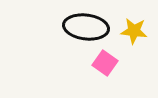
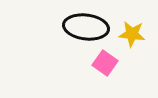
yellow star: moved 2 px left, 3 px down
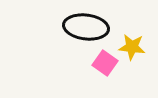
yellow star: moved 13 px down
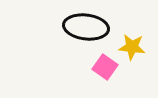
pink square: moved 4 px down
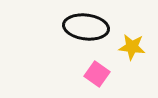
pink square: moved 8 px left, 7 px down
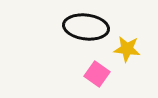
yellow star: moved 5 px left, 2 px down
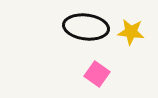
yellow star: moved 4 px right, 17 px up
